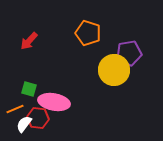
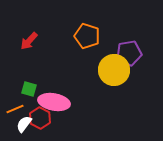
orange pentagon: moved 1 px left, 3 px down
red hexagon: moved 2 px right; rotated 20 degrees clockwise
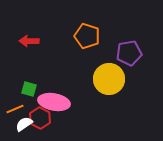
red arrow: rotated 48 degrees clockwise
yellow circle: moved 5 px left, 9 px down
white semicircle: rotated 18 degrees clockwise
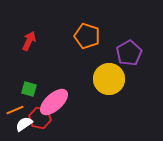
red arrow: rotated 114 degrees clockwise
purple pentagon: rotated 20 degrees counterclockwise
pink ellipse: rotated 52 degrees counterclockwise
orange line: moved 1 px down
red hexagon: rotated 15 degrees counterclockwise
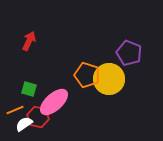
orange pentagon: moved 39 px down
purple pentagon: rotated 20 degrees counterclockwise
red hexagon: moved 2 px left, 1 px up
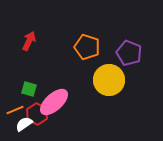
orange pentagon: moved 28 px up
yellow circle: moved 1 px down
red hexagon: moved 1 px left, 3 px up; rotated 15 degrees clockwise
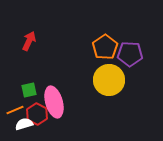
orange pentagon: moved 18 px right; rotated 20 degrees clockwise
purple pentagon: moved 1 px right, 1 px down; rotated 20 degrees counterclockwise
green square: moved 1 px down; rotated 28 degrees counterclockwise
pink ellipse: rotated 64 degrees counterclockwise
white semicircle: rotated 18 degrees clockwise
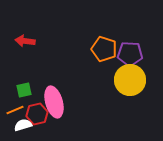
red arrow: moved 4 px left; rotated 108 degrees counterclockwise
orange pentagon: moved 1 px left, 2 px down; rotated 20 degrees counterclockwise
yellow circle: moved 21 px right
green square: moved 5 px left
red hexagon: rotated 20 degrees clockwise
white semicircle: moved 1 px left, 1 px down
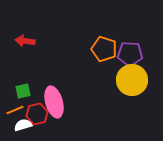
yellow circle: moved 2 px right
green square: moved 1 px left, 1 px down
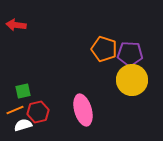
red arrow: moved 9 px left, 16 px up
pink ellipse: moved 29 px right, 8 px down
red hexagon: moved 1 px right, 2 px up
